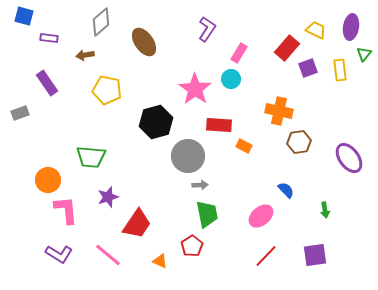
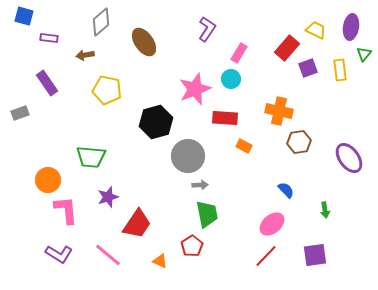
pink star at (195, 89): rotated 16 degrees clockwise
red rectangle at (219, 125): moved 6 px right, 7 px up
pink ellipse at (261, 216): moved 11 px right, 8 px down
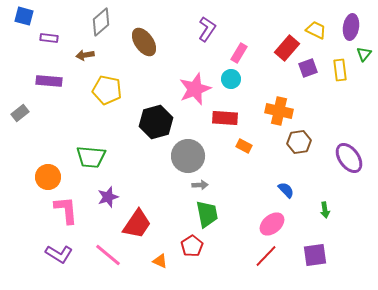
purple rectangle at (47, 83): moved 2 px right, 2 px up; rotated 50 degrees counterclockwise
gray rectangle at (20, 113): rotated 18 degrees counterclockwise
orange circle at (48, 180): moved 3 px up
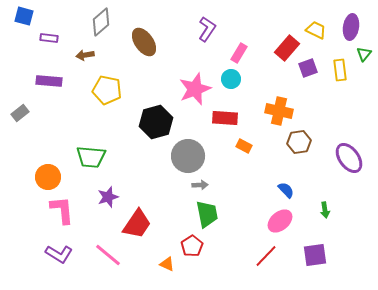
pink L-shape at (66, 210): moved 4 px left
pink ellipse at (272, 224): moved 8 px right, 3 px up
orange triangle at (160, 261): moved 7 px right, 3 px down
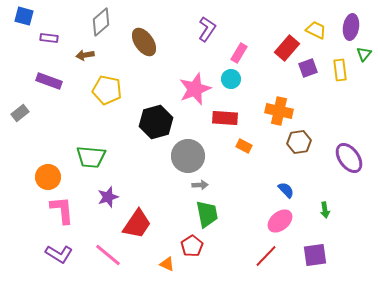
purple rectangle at (49, 81): rotated 15 degrees clockwise
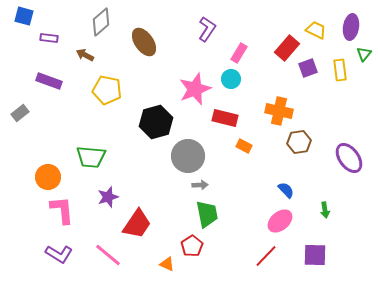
brown arrow at (85, 55): rotated 36 degrees clockwise
red rectangle at (225, 118): rotated 10 degrees clockwise
purple square at (315, 255): rotated 10 degrees clockwise
